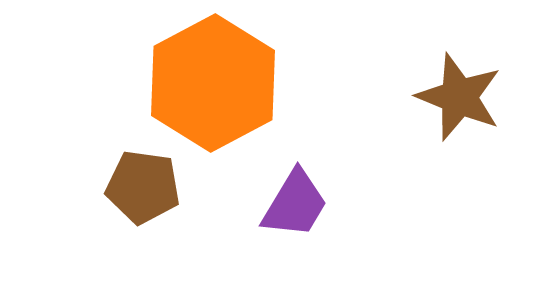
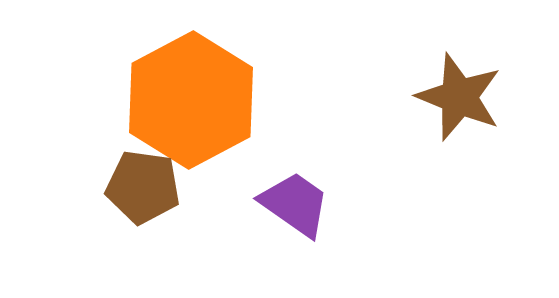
orange hexagon: moved 22 px left, 17 px down
purple trapezoid: rotated 86 degrees counterclockwise
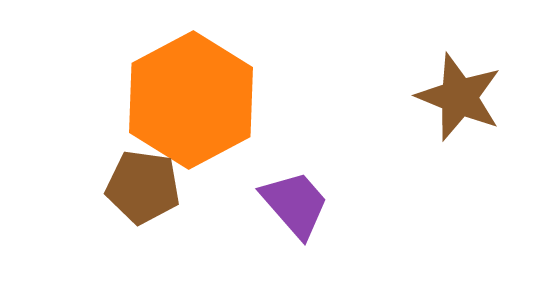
purple trapezoid: rotated 14 degrees clockwise
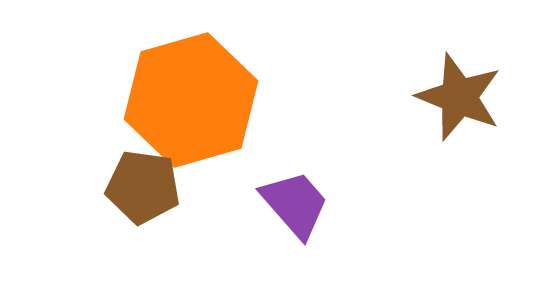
orange hexagon: rotated 12 degrees clockwise
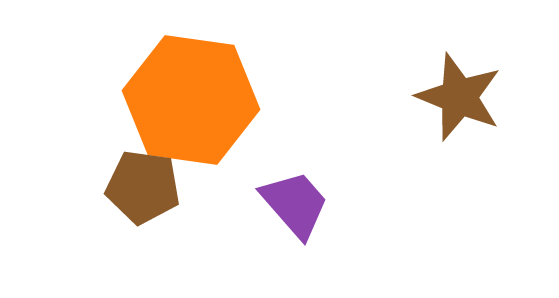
orange hexagon: rotated 24 degrees clockwise
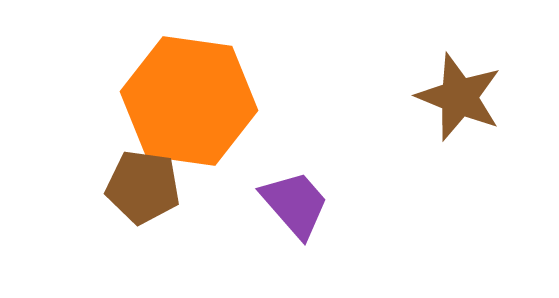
orange hexagon: moved 2 px left, 1 px down
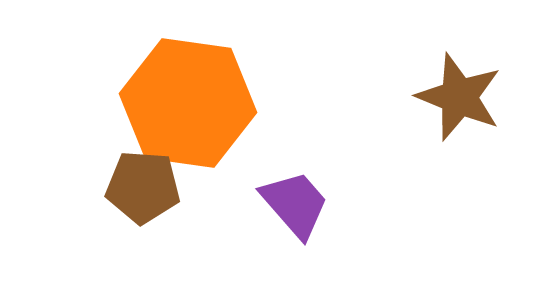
orange hexagon: moved 1 px left, 2 px down
brown pentagon: rotated 4 degrees counterclockwise
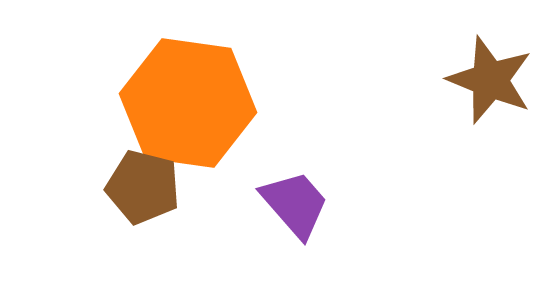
brown star: moved 31 px right, 17 px up
brown pentagon: rotated 10 degrees clockwise
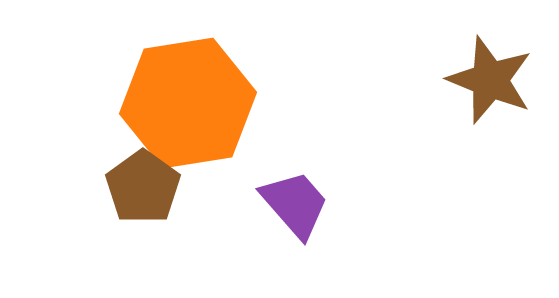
orange hexagon: rotated 17 degrees counterclockwise
brown pentagon: rotated 22 degrees clockwise
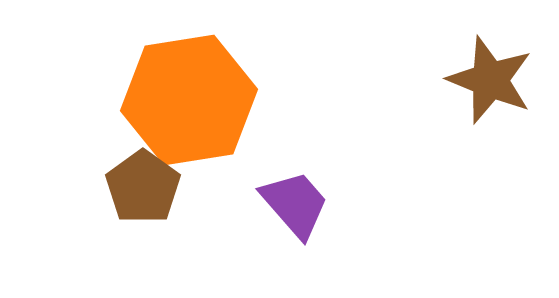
orange hexagon: moved 1 px right, 3 px up
